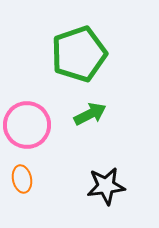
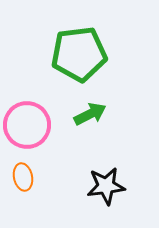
green pentagon: rotated 12 degrees clockwise
orange ellipse: moved 1 px right, 2 px up
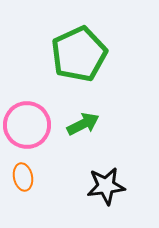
green pentagon: rotated 18 degrees counterclockwise
green arrow: moved 7 px left, 10 px down
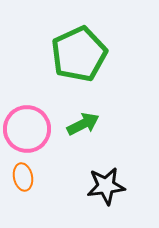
pink circle: moved 4 px down
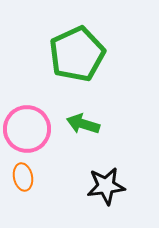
green pentagon: moved 2 px left
green arrow: rotated 136 degrees counterclockwise
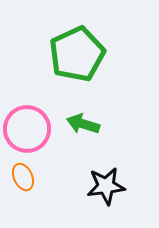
orange ellipse: rotated 12 degrees counterclockwise
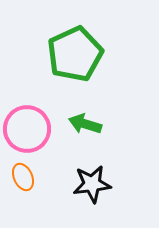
green pentagon: moved 2 px left
green arrow: moved 2 px right
black star: moved 14 px left, 2 px up
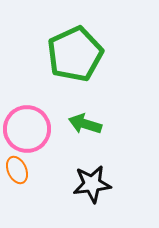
orange ellipse: moved 6 px left, 7 px up
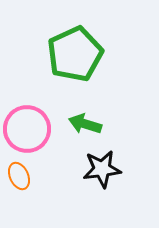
orange ellipse: moved 2 px right, 6 px down
black star: moved 10 px right, 15 px up
